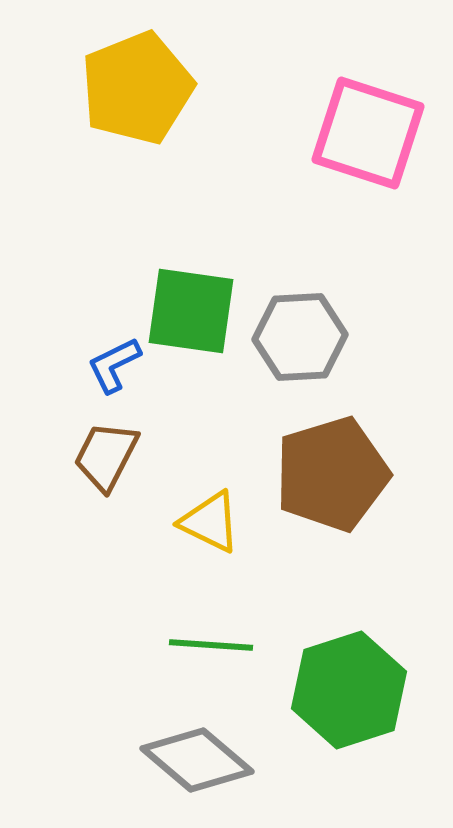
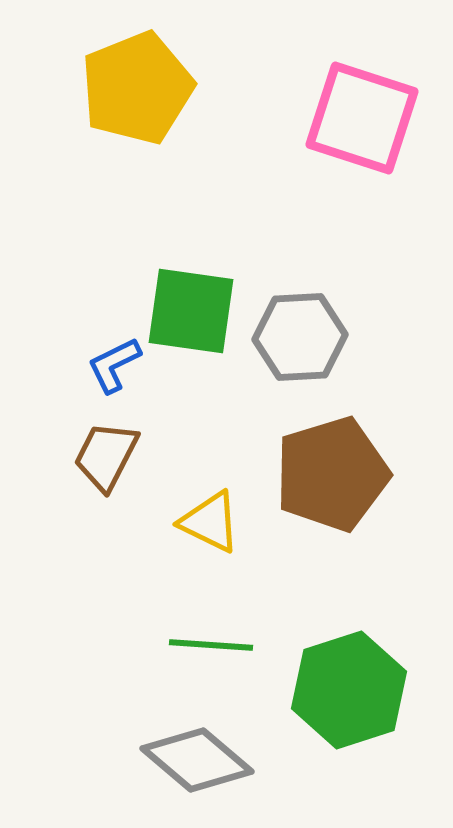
pink square: moved 6 px left, 15 px up
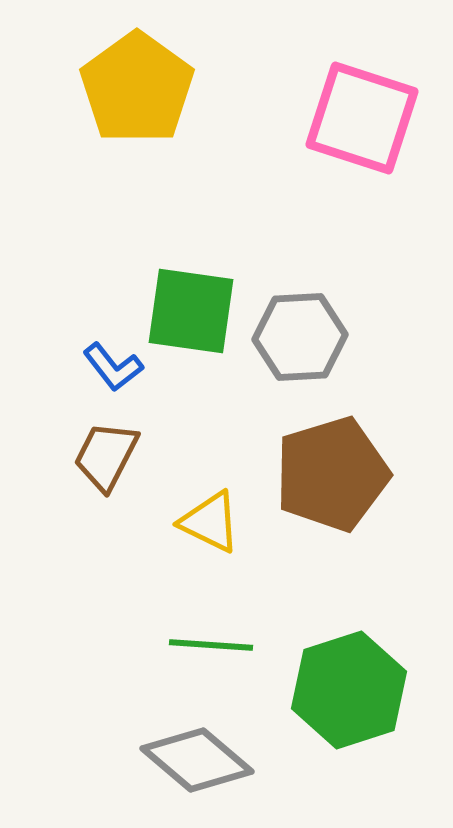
yellow pentagon: rotated 14 degrees counterclockwise
blue L-shape: moved 1 px left, 2 px down; rotated 102 degrees counterclockwise
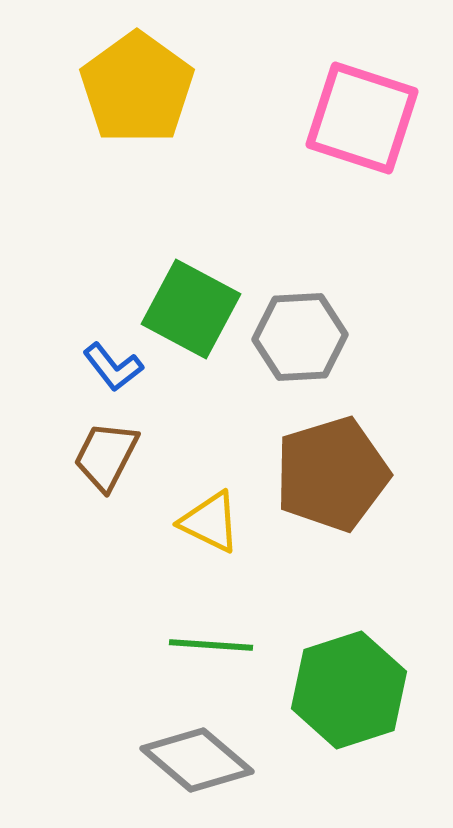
green square: moved 2 px up; rotated 20 degrees clockwise
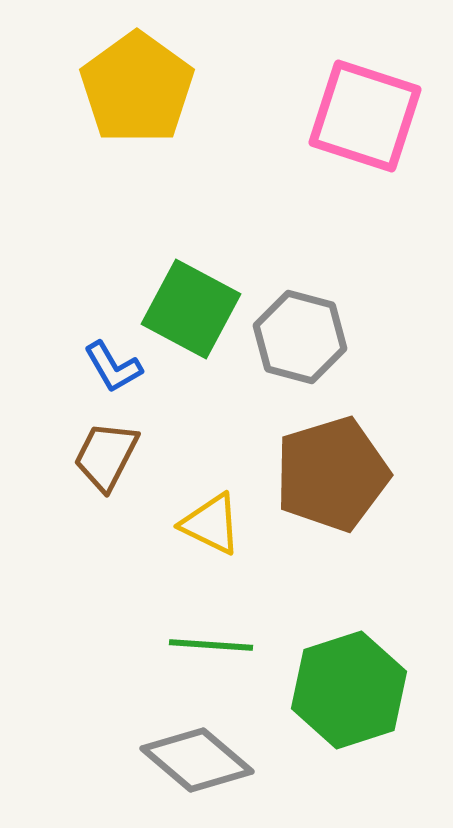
pink square: moved 3 px right, 2 px up
gray hexagon: rotated 18 degrees clockwise
blue L-shape: rotated 8 degrees clockwise
yellow triangle: moved 1 px right, 2 px down
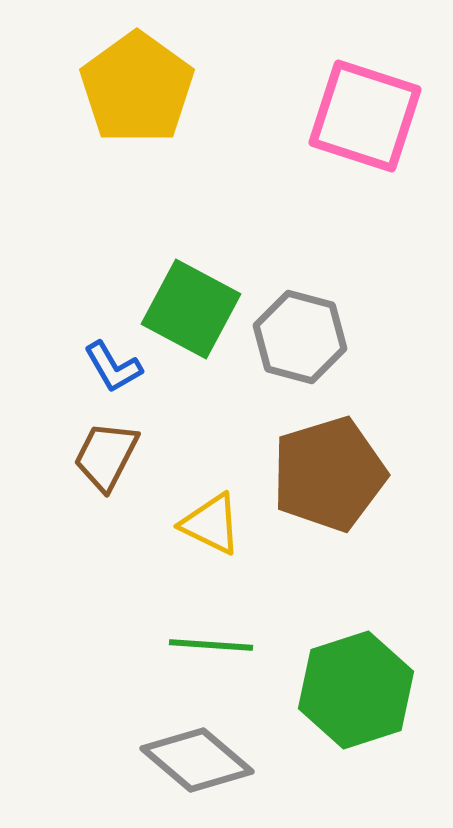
brown pentagon: moved 3 px left
green hexagon: moved 7 px right
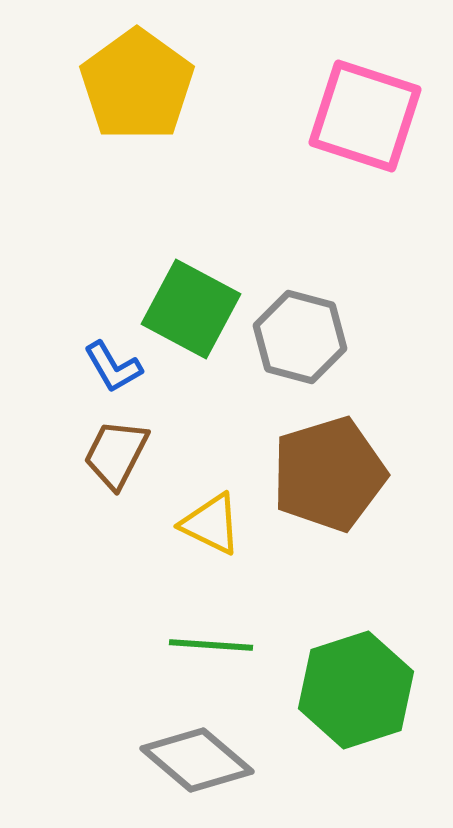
yellow pentagon: moved 3 px up
brown trapezoid: moved 10 px right, 2 px up
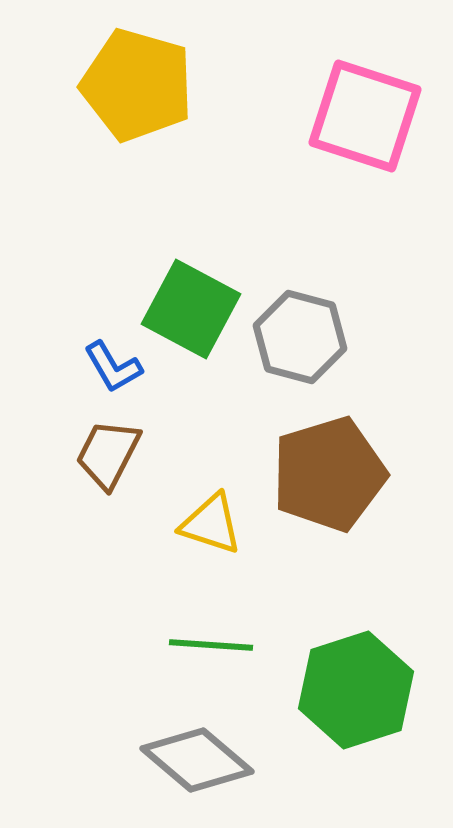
yellow pentagon: rotated 20 degrees counterclockwise
brown trapezoid: moved 8 px left
yellow triangle: rotated 8 degrees counterclockwise
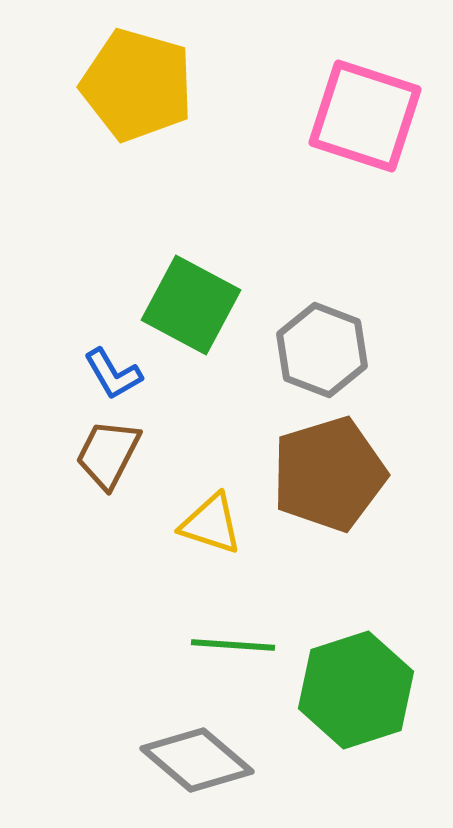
green square: moved 4 px up
gray hexagon: moved 22 px right, 13 px down; rotated 6 degrees clockwise
blue L-shape: moved 7 px down
green line: moved 22 px right
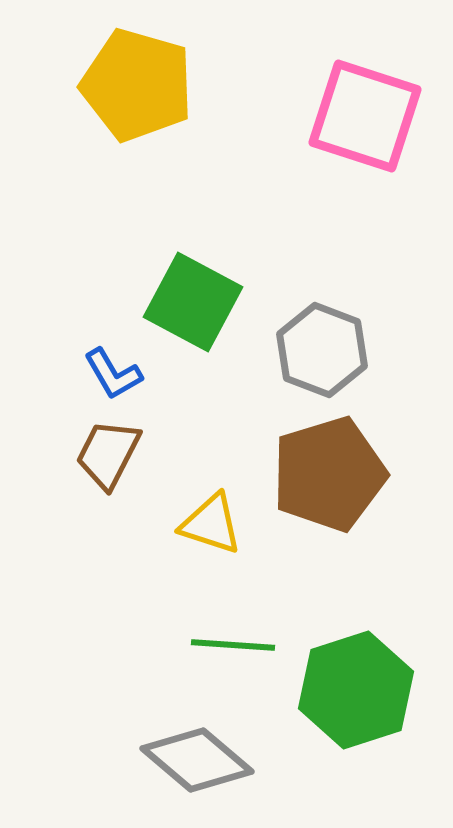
green square: moved 2 px right, 3 px up
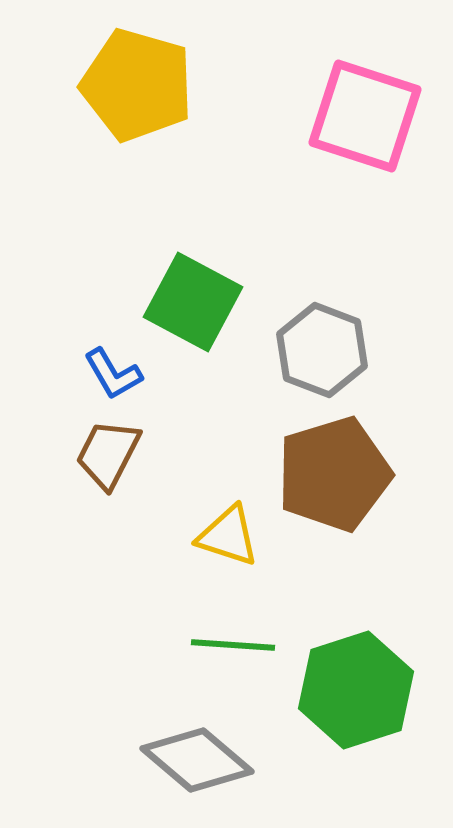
brown pentagon: moved 5 px right
yellow triangle: moved 17 px right, 12 px down
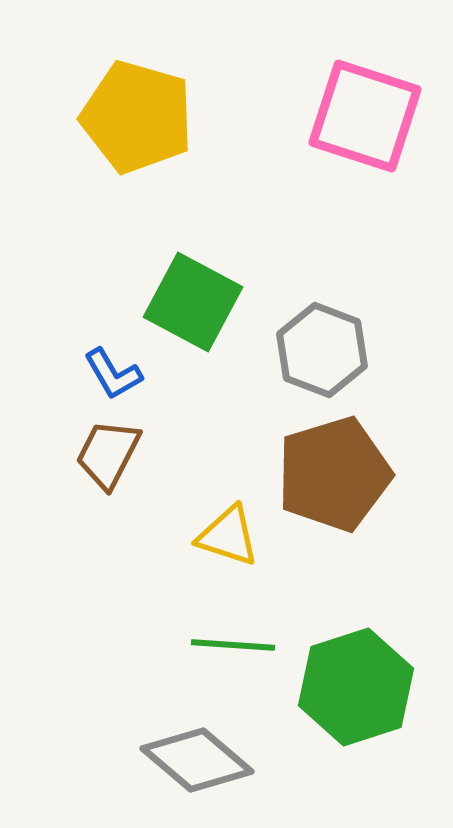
yellow pentagon: moved 32 px down
green hexagon: moved 3 px up
